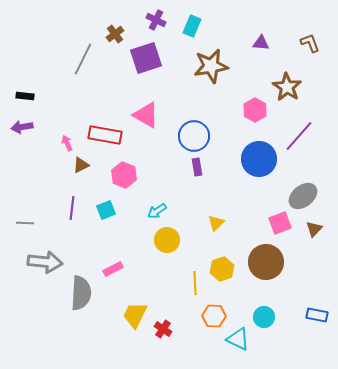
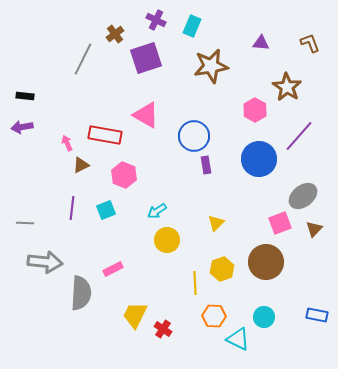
purple rectangle at (197, 167): moved 9 px right, 2 px up
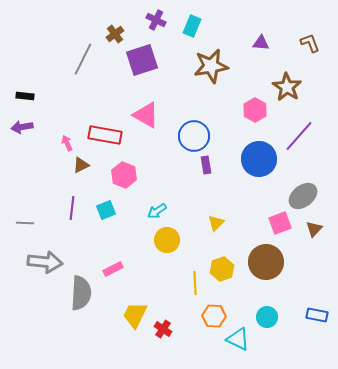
purple square at (146, 58): moved 4 px left, 2 px down
cyan circle at (264, 317): moved 3 px right
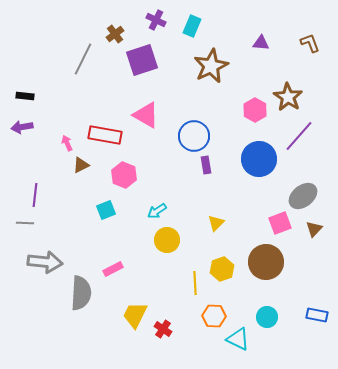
brown star at (211, 66): rotated 16 degrees counterclockwise
brown star at (287, 87): moved 1 px right, 10 px down
purple line at (72, 208): moved 37 px left, 13 px up
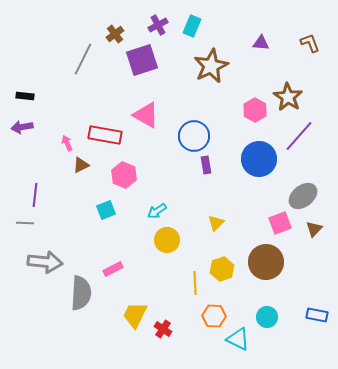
purple cross at (156, 20): moved 2 px right, 5 px down; rotated 36 degrees clockwise
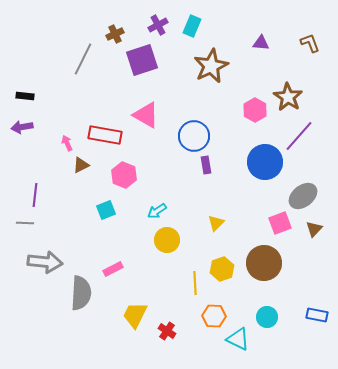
brown cross at (115, 34): rotated 12 degrees clockwise
blue circle at (259, 159): moved 6 px right, 3 px down
brown circle at (266, 262): moved 2 px left, 1 px down
red cross at (163, 329): moved 4 px right, 2 px down
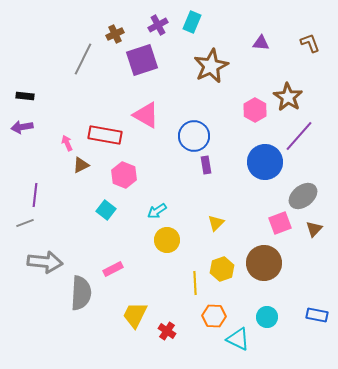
cyan rectangle at (192, 26): moved 4 px up
cyan square at (106, 210): rotated 30 degrees counterclockwise
gray line at (25, 223): rotated 24 degrees counterclockwise
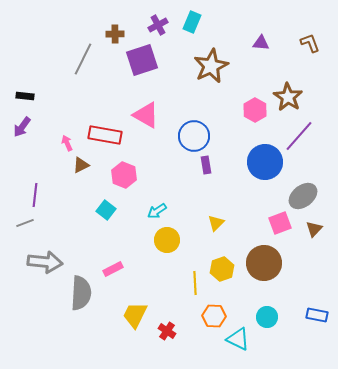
brown cross at (115, 34): rotated 24 degrees clockwise
purple arrow at (22, 127): rotated 45 degrees counterclockwise
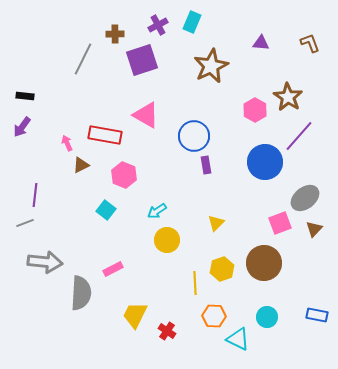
gray ellipse at (303, 196): moved 2 px right, 2 px down
